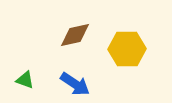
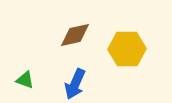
blue arrow: rotated 80 degrees clockwise
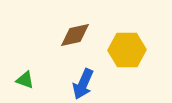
yellow hexagon: moved 1 px down
blue arrow: moved 8 px right
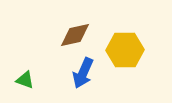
yellow hexagon: moved 2 px left
blue arrow: moved 11 px up
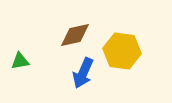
yellow hexagon: moved 3 px left, 1 px down; rotated 9 degrees clockwise
green triangle: moved 5 px left, 19 px up; rotated 30 degrees counterclockwise
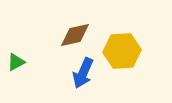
yellow hexagon: rotated 12 degrees counterclockwise
green triangle: moved 4 px left, 1 px down; rotated 18 degrees counterclockwise
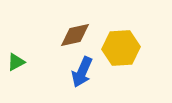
yellow hexagon: moved 1 px left, 3 px up
blue arrow: moved 1 px left, 1 px up
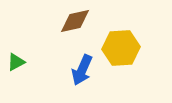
brown diamond: moved 14 px up
blue arrow: moved 2 px up
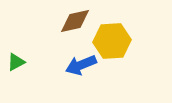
yellow hexagon: moved 9 px left, 7 px up
blue arrow: moved 1 px left, 5 px up; rotated 44 degrees clockwise
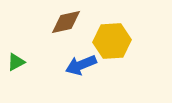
brown diamond: moved 9 px left, 1 px down
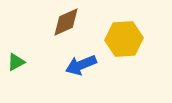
brown diamond: rotated 12 degrees counterclockwise
yellow hexagon: moved 12 px right, 2 px up
